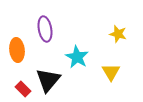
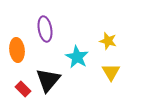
yellow star: moved 10 px left, 7 px down
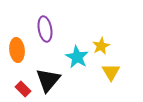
yellow star: moved 7 px left, 5 px down; rotated 30 degrees clockwise
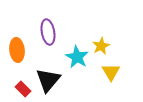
purple ellipse: moved 3 px right, 3 px down
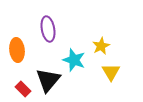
purple ellipse: moved 3 px up
cyan star: moved 3 px left, 3 px down; rotated 10 degrees counterclockwise
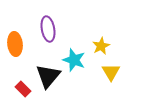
orange ellipse: moved 2 px left, 6 px up
black triangle: moved 4 px up
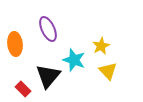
purple ellipse: rotated 15 degrees counterclockwise
yellow triangle: moved 3 px left, 1 px up; rotated 12 degrees counterclockwise
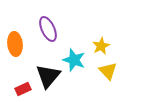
red rectangle: rotated 70 degrees counterclockwise
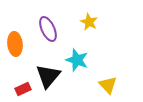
yellow star: moved 12 px left, 24 px up; rotated 18 degrees counterclockwise
cyan star: moved 3 px right
yellow triangle: moved 14 px down
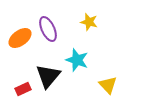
yellow star: rotated 12 degrees counterclockwise
orange ellipse: moved 5 px right, 6 px up; rotated 60 degrees clockwise
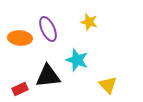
orange ellipse: rotated 40 degrees clockwise
black triangle: rotated 44 degrees clockwise
red rectangle: moved 3 px left
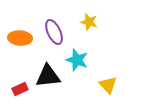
purple ellipse: moved 6 px right, 3 px down
